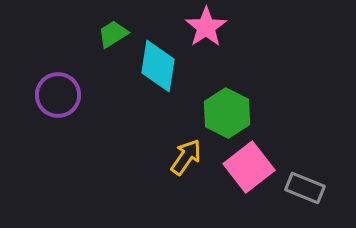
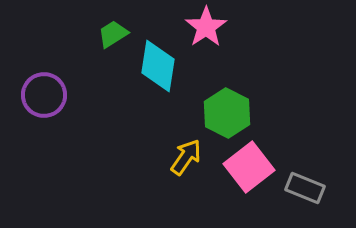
purple circle: moved 14 px left
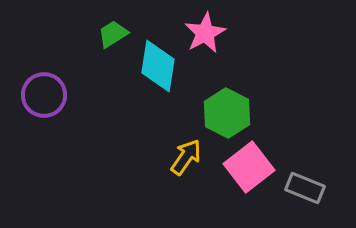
pink star: moved 1 px left, 6 px down; rotated 6 degrees clockwise
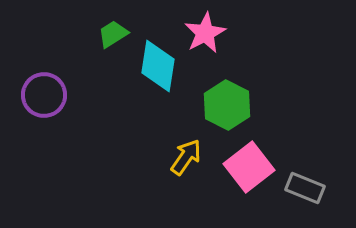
green hexagon: moved 8 px up
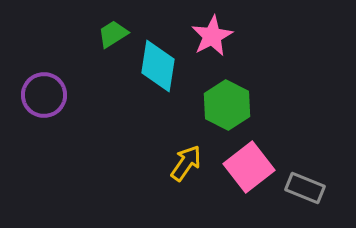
pink star: moved 7 px right, 3 px down
yellow arrow: moved 6 px down
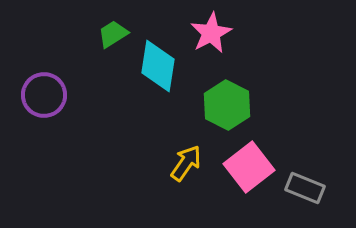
pink star: moved 1 px left, 3 px up
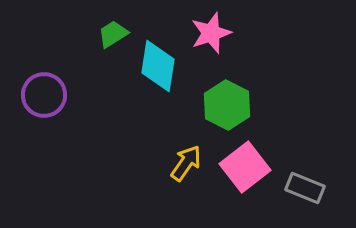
pink star: rotated 9 degrees clockwise
pink square: moved 4 px left
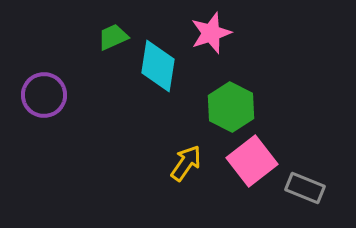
green trapezoid: moved 3 px down; rotated 8 degrees clockwise
green hexagon: moved 4 px right, 2 px down
pink square: moved 7 px right, 6 px up
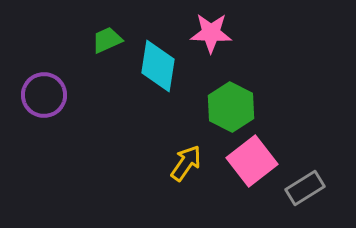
pink star: rotated 21 degrees clockwise
green trapezoid: moved 6 px left, 3 px down
gray rectangle: rotated 54 degrees counterclockwise
